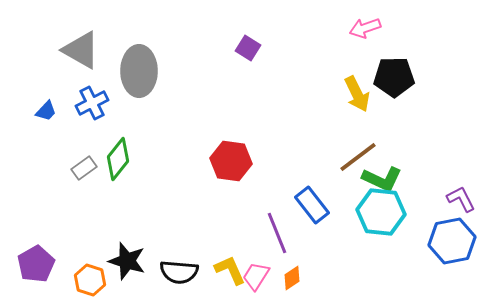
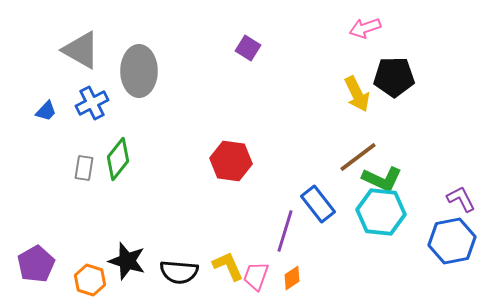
gray rectangle: rotated 45 degrees counterclockwise
blue rectangle: moved 6 px right, 1 px up
purple line: moved 8 px right, 2 px up; rotated 39 degrees clockwise
yellow L-shape: moved 2 px left, 4 px up
pink trapezoid: rotated 12 degrees counterclockwise
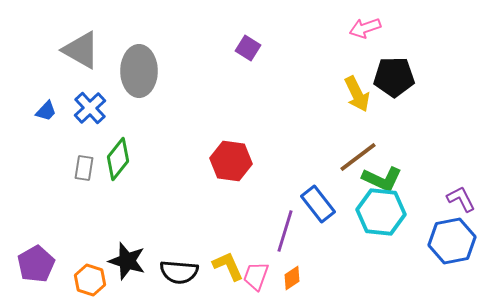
blue cross: moved 2 px left, 5 px down; rotated 16 degrees counterclockwise
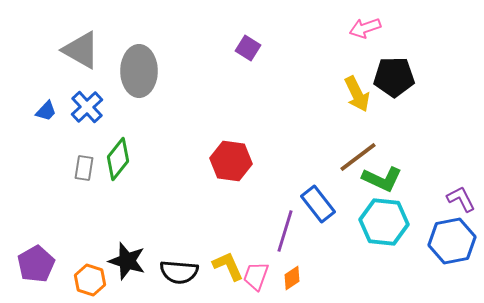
blue cross: moved 3 px left, 1 px up
cyan hexagon: moved 3 px right, 10 px down
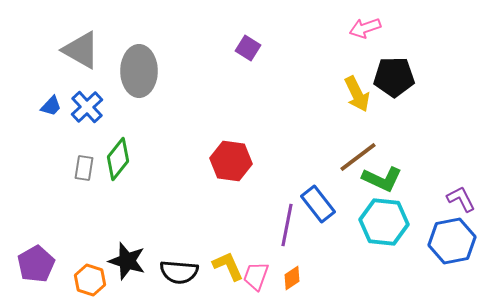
blue trapezoid: moved 5 px right, 5 px up
purple line: moved 2 px right, 6 px up; rotated 6 degrees counterclockwise
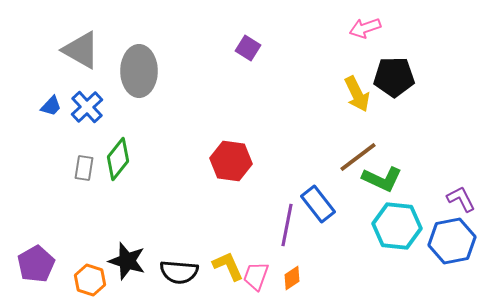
cyan hexagon: moved 13 px right, 4 px down
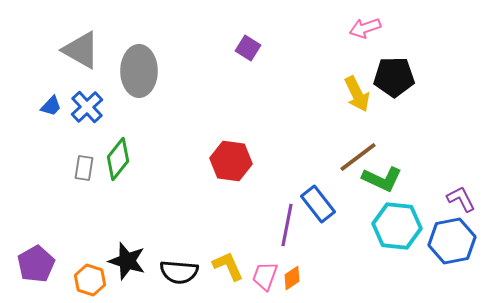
pink trapezoid: moved 9 px right
